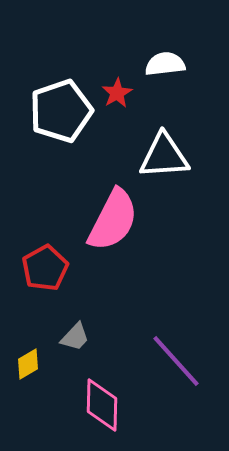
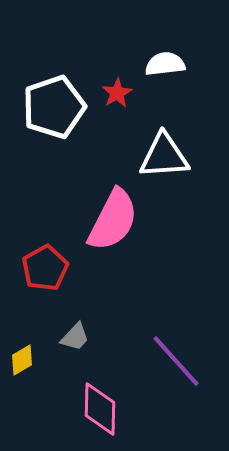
white pentagon: moved 7 px left, 4 px up
yellow diamond: moved 6 px left, 4 px up
pink diamond: moved 2 px left, 4 px down
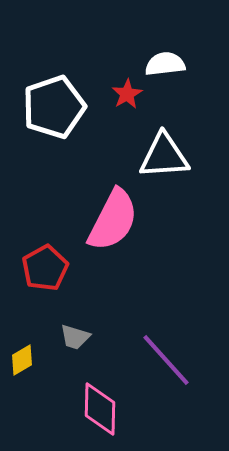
red star: moved 10 px right, 1 px down
gray trapezoid: rotated 64 degrees clockwise
purple line: moved 10 px left, 1 px up
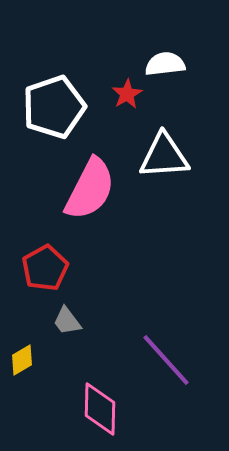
pink semicircle: moved 23 px left, 31 px up
gray trapezoid: moved 8 px left, 16 px up; rotated 36 degrees clockwise
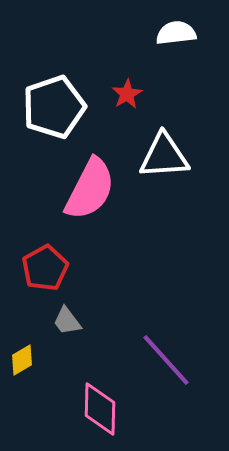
white semicircle: moved 11 px right, 31 px up
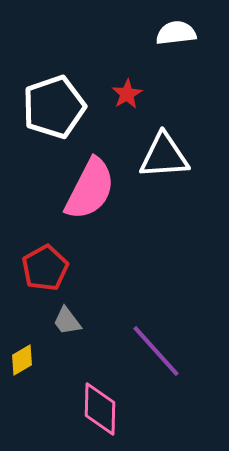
purple line: moved 10 px left, 9 px up
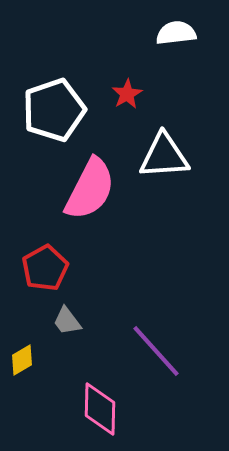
white pentagon: moved 3 px down
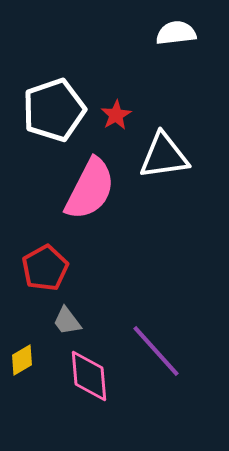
red star: moved 11 px left, 21 px down
white triangle: rotated 4 degrees counterclockwise
pink diamond: moved 11 px left, 33 px up; rotated 6 degrees counterclockwise
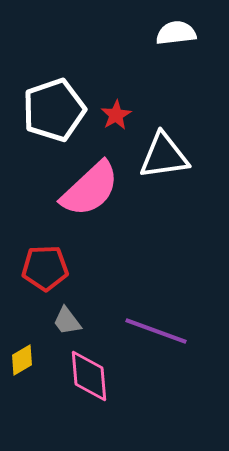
pink semicircle: rotated 20 degrees clockwise
red pentagon: rotated 27 degrees clockwise
purple line: moved 20 px up; rotated 28 degrees counterclockwise
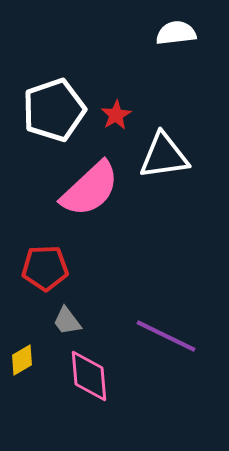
purple line: moved 10 px right, 5 px down; rotated 6 degrees clockwise
